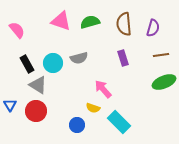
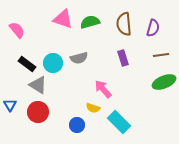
pink triangle: moved 2 px right, 2 px up
black rectangle: rotated 24 degrees counterclockwise
red circle: moved 2 px right, 1 px down
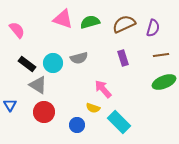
brown semicircle: rotated 70 degrees clockwise
red circle: moved 6 px right
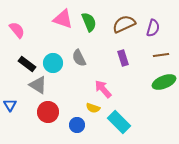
green semicircle: moved 1 px left; rotated 84 degrees clockwise
gray semicircle: rotated 78 degrees clockwise
red circle: moved 4 px right
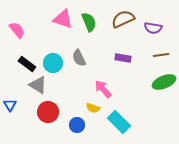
brown semicircle: moved 1 px left, 5 px up
purple semicircle: rotated 84 degrees clockwise
purple rectangle: rotated 63 degrees counterclockwise
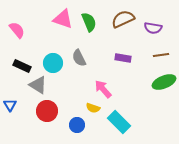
black rectangle: moved 5 px left, 2 px down; rotated 12 degrees counterclockwise
red circle: moved 1 px left, 1 px up
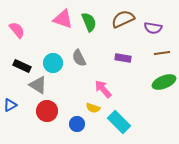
brown line: moved 1 px right, 2 px up
blue triangle: rotated 32 degrees clockwise
blue circle: moved 1 px up
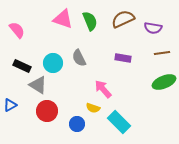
green semicircle: moved 1 px right, 1 px up
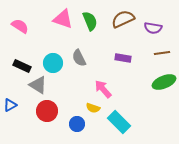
pink semicircle: moved 3 px right, 4 px up; rotated 18 degrees counterclockwise
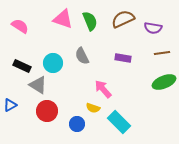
gray semicircle: moved 3 px right, 2 px up
